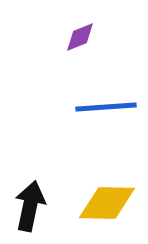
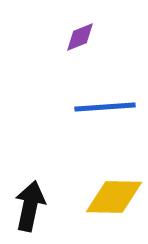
blue line: moved 1 px left
yellow diamond: moved 7 px right, 6 px up
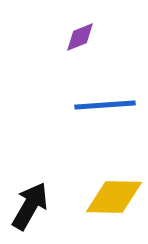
blue line: moved 2 px up
black arrow: rotated 18 degrees clockwise
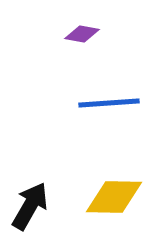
purple diamond: moved 2 px right, 3 px up; rotated 32 degrees clockwise
blue line: moved 4 px right, 2 px up
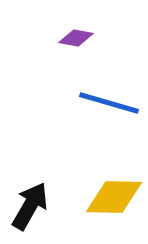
purple diamond: moved 6 px left, 4 px down
blue line: rotated 20 degrees clockwise
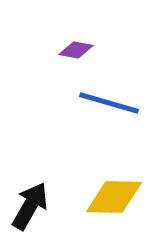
purple diamond: moved 12 px down
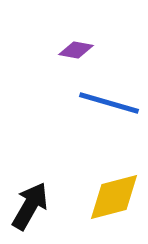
yellow diamond: rotated 16 degrees counterclockwise
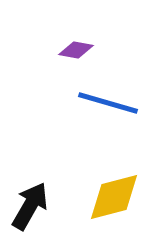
blue line: moved 1 px left
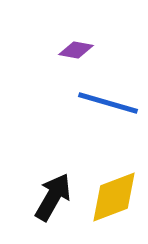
yellow diamond: rotated 6 degrees counterclockwise
black arrow: moved 23 px right, 9 px up
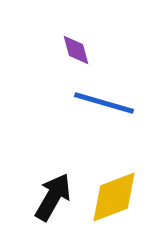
purple diamond: rotated 64 degrees clockwise
blue line: moved 4 px left
